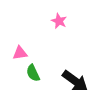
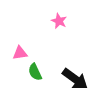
green semicircle: moved 2 px right, 1 px up
black arrow: moved 2 px up
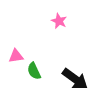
pink triangle: moved 4 px left, 3 px down
green semicircle: moved 1 px left, 1 px up
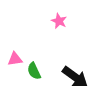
pink triangle: moved 1 px left, 3 px down
black arrow: moved 2 px up
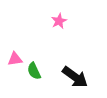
pink star: rotated 21 degrees clockwise
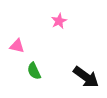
pink triangle: moved 2 px right, 13 px up; rotated 21 degrees clockwise
black arrow: moved 11 px right
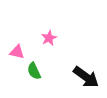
pink star: moved 10 px left, 17 px down
pink triangle: moved 6 px down
